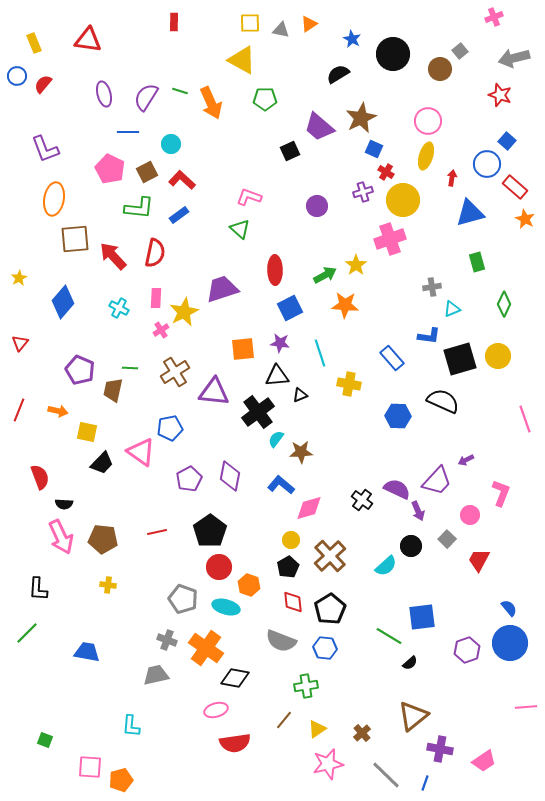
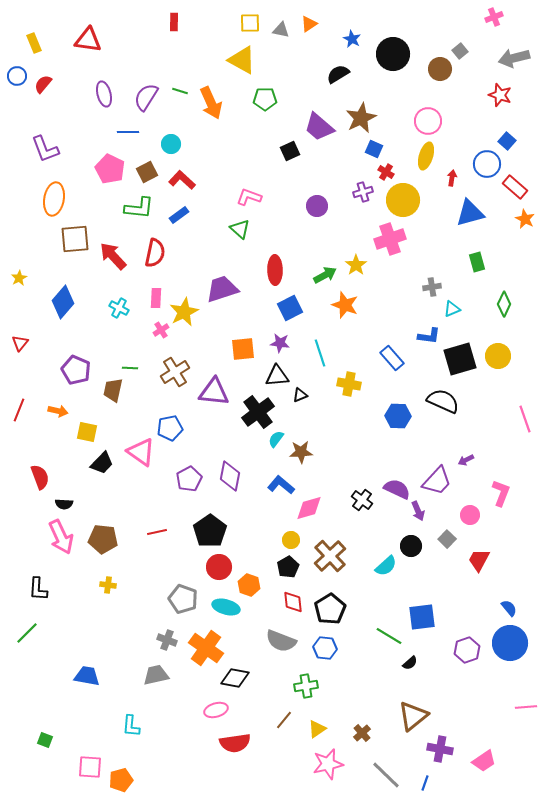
orange star at (345, 305): rotated 16 degrees clockwise
purple pentagon at (80, 370): moved 4 px left
blue trapezoid at (87, 652): moved 24 px down
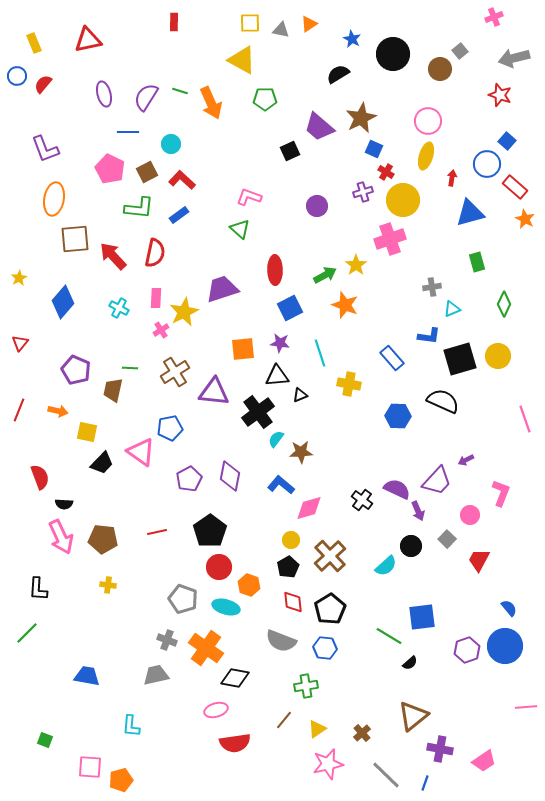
red triangle at (88, 40): rotated 20 degrees counterclockwise
blue circle at (510, 643): moved 5 px left, 3 px down
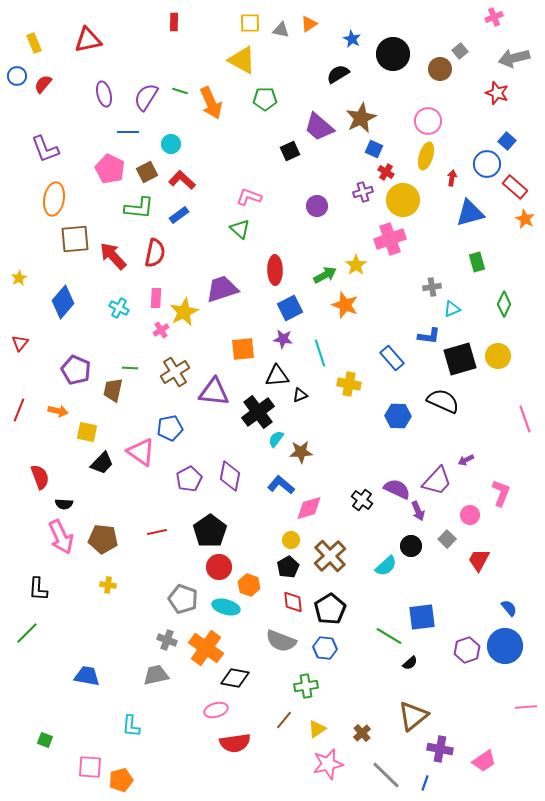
red star at (500, 95): moved 3 px left, 2 px up
purple star at (280, 343): moved 3 px right, 4 px up
